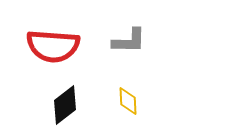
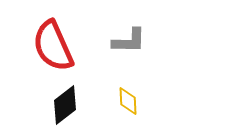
red semicircle: rotated 62 degrees clockwise
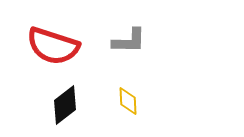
red semicircle: rotated 48 degrees counterclockwise
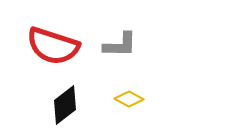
gray L-shape: moved 9 px left, 4 px down
yellow diamond: moved 1 px right, 2 px up; rotated 60 degrees counterclockwise
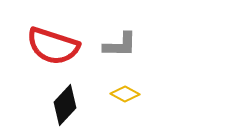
yellow diamond: moved 4 px left, 5 px up
black diamond: rotated 9 degrees counterclockwise
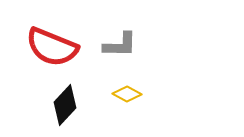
red semicircle: moved 1 px left, 1 px down; rotated 4 degrees clockwise
yellow diamond: moved 2 px right
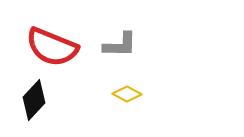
black diamond: moved 31 px left, 5 px up
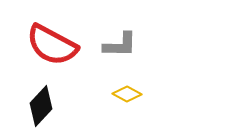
red semicircle: moved 2 px up; rotated 6 degrees clockwise
black diamond: moved 7 px right, 6 px down
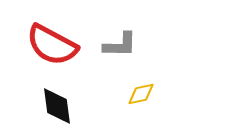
yellow diamond: moved 14 px right; rotated 40 degrees counterclockwise
black diamond: moved 16 px right; rotated 51 degrees counterclockwise
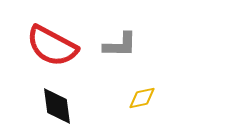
red semicircle: moved 1 px down
yellow diamond: moved 1 px right, 4 px down
